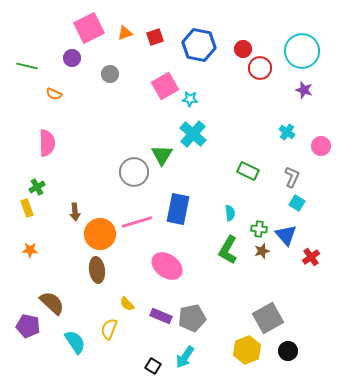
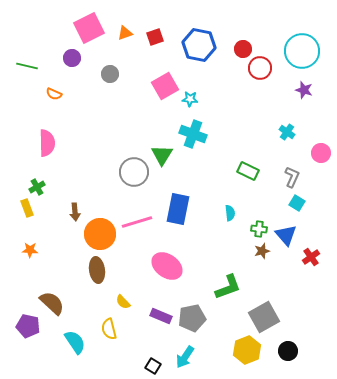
cyan cross at (193, 134): rotated 20 degrees counterclockwise
pink circle at (321, 146): moved 7 px down
green L-shape at (228, 250): moved 37 px down; rotated 140 degrees counterclockwise
yellow semicircle at (127, 304): moved 4 px left, 2 px up
gray square at (268, 318): moved 4 px left, 1 px up
yellow semicircle at (109, 329): rotated 35 degrees counterclockwise
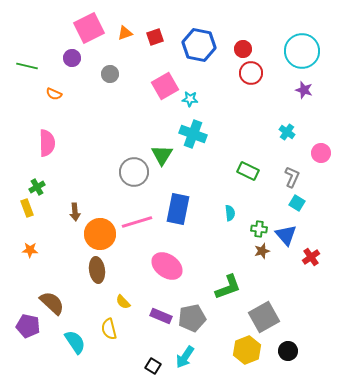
red circle at (260, 68): moved 9 px left, 5 px down
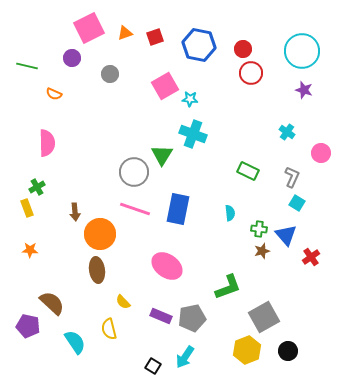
pink line at (137, 222): moved 2 px left, 13 px up; rotated 36 degrees clockwise
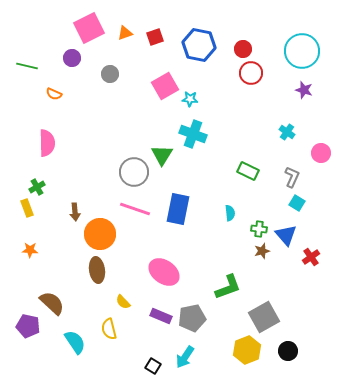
pink ellipse at (167, 266): moved 3 px left, 6 px down
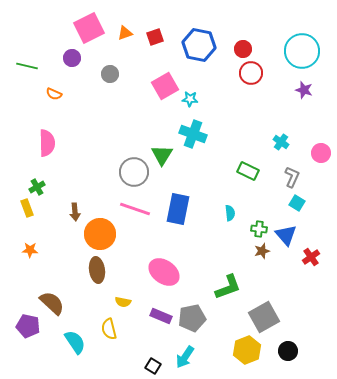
cyan cross at (287, 132): moved 6 px left, 10 px down
yellow semicircle at (123, 302): rotated 35 degrees counterclockwise
